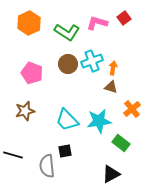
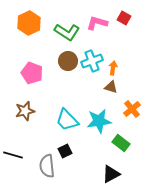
red square: rotated 24 degrees counterclockwise
brown circle: moved 3 px up
black square: rotated 16 degrees counterclockwise
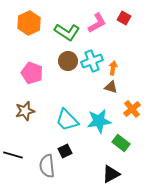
pink L-shape: rotated 135 degrees clockwise
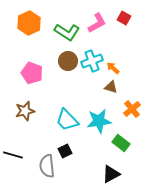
orange arrow: rotated 56 degrees counterclockwise
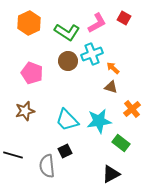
cyan cross: moved 7 px up
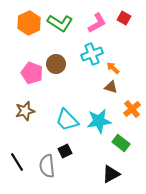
green L-shape: moved 7 px left, 9 px up
brown circle: moved 12 px left, 3 px down
black line: moved 4 px right, 7 px down; rotated 42 degrees clockwise
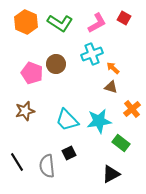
orange hexagon: moved 3 px left, 1 px up; rotated 10 degrees counterclockwise
black square: moved 4 px right, 2 px down
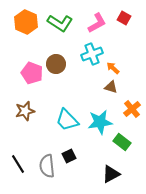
cyan star: moved 1 px right, 1 px down
green rectangle: moved 1 px right, 1 px up
black square: moved 3 px down
black line: moved 1 px right, 2 px down
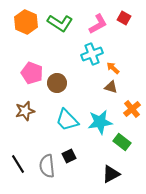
pink L-shape: moved 1 px right, 1 px down
brown circle: moved 1 px right, 19 px down
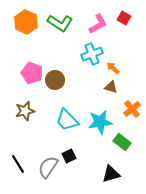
brown circle: moved 2 px left, 3 px up
gray semicircle: moved 1 px right, 1 px down; rotated 40 degrees clockwise
black triangle: rotated 12 degrees clockwise
